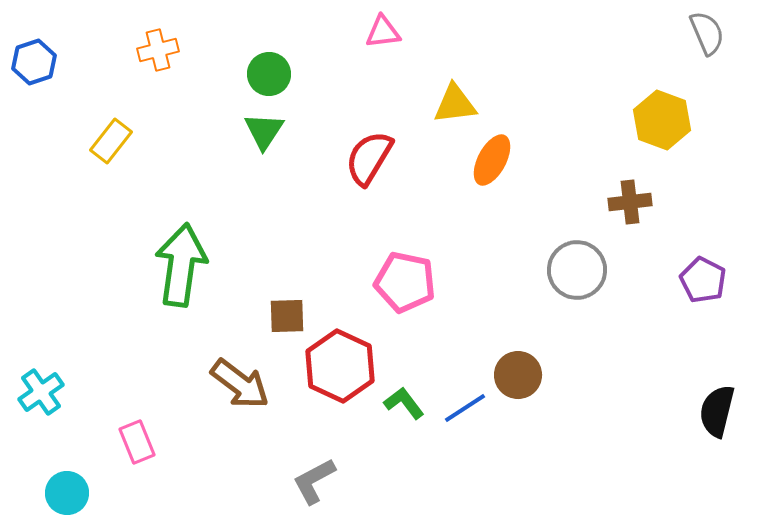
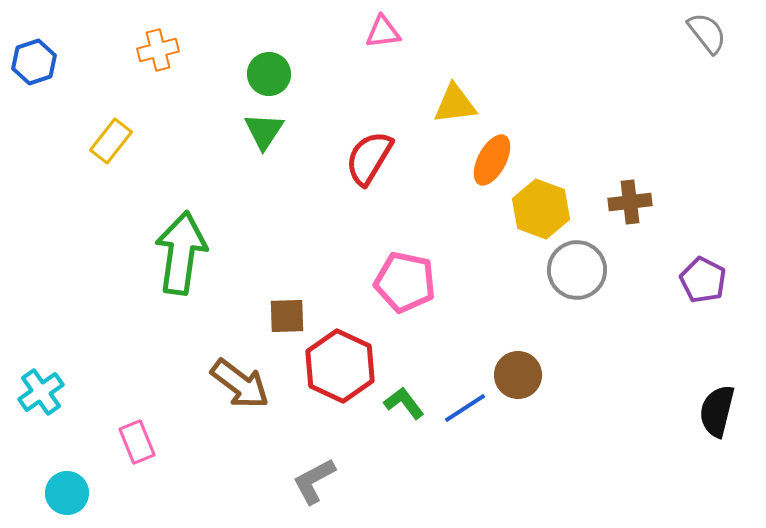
gray semicircle: rotated 15 degrees counterclockwise
yellow hexagon: moved 121 px left, 89 px down
green arrow: moved 12 px up
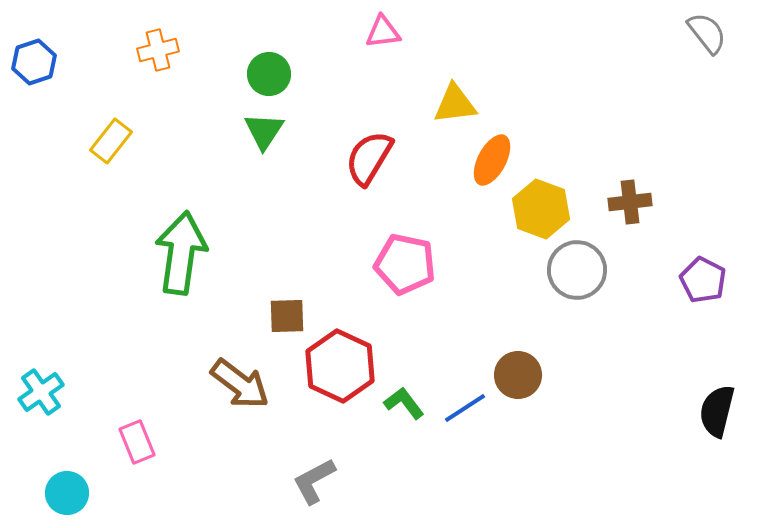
pink pentagon: moved 18 px up
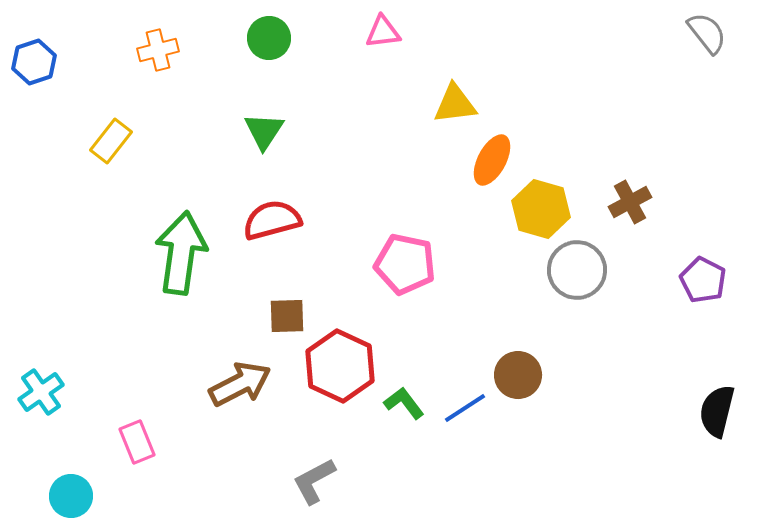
green circle: moved 36 px up
red semicircle: moved 97 px left, 62 px down; rotated 44 degrees clockwise
brown cross: rotated 21 degrees counterclockwise
yellow hexagon: rotated 4 degrees counterclockwise
brown arrow: rotated 64 degrees counterclockwise
cyan circle: moved 4 px right, 3 px down
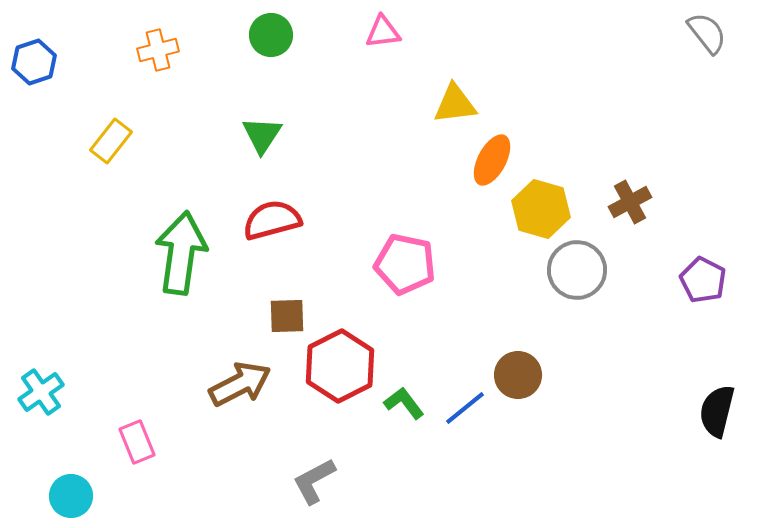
green circle: moved 2 px right, 3 px up
green triangle: moved 2 px left, 4 px down
red hexagon: rotated 8 degrees clockwise
blue line: rotated 6 degrees counterclockwise
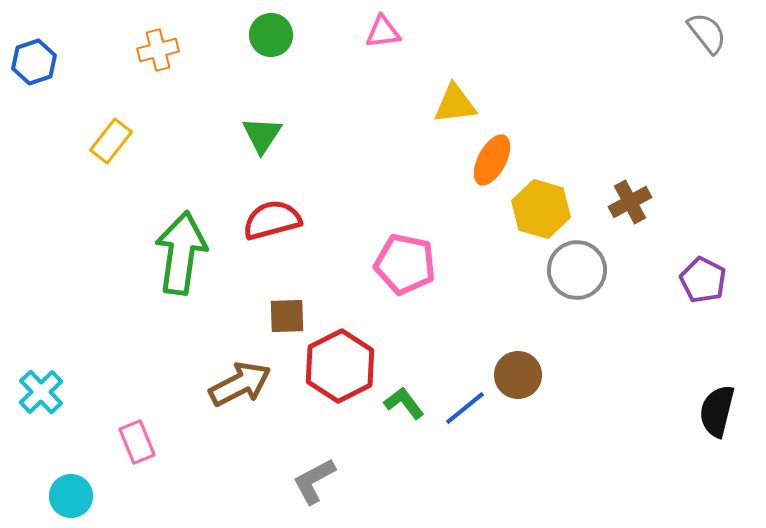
cyan cross: rotated 9 degrees counterclockwise
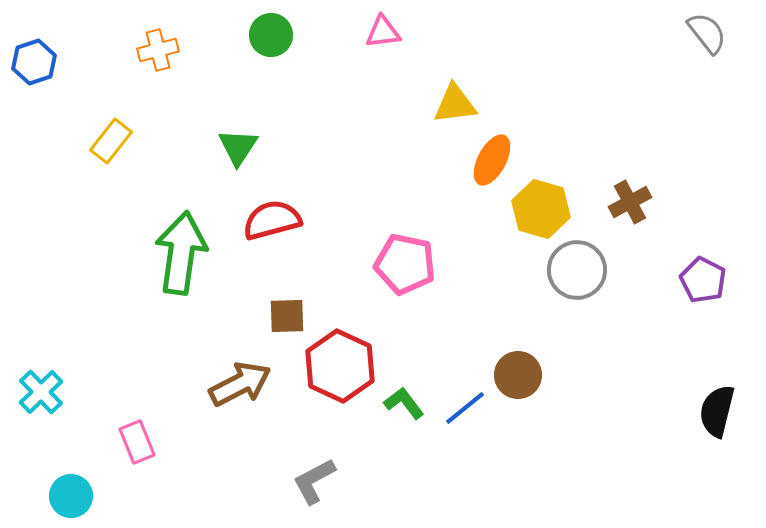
green triangle: moved 24 px left, 12 px down
red hexagon: rotated 8 degrees counterclockwise
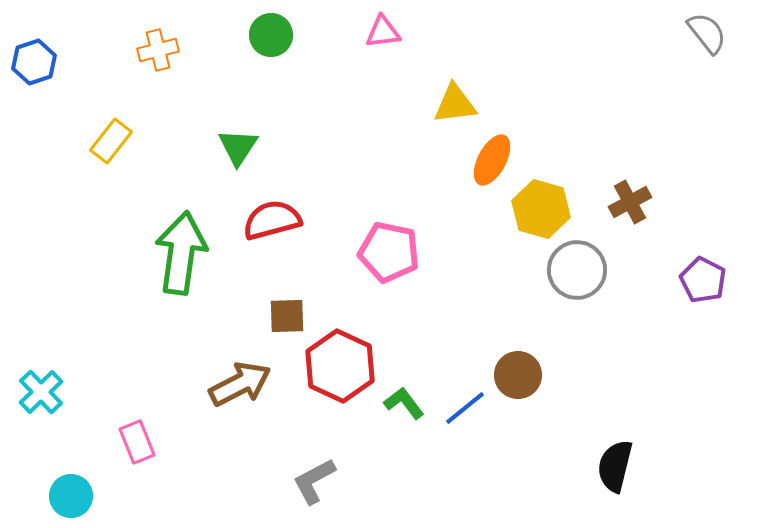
pink pentagon: moved 16 px left, 12 px up
black semicircle: moved 102 px left, 55 px down
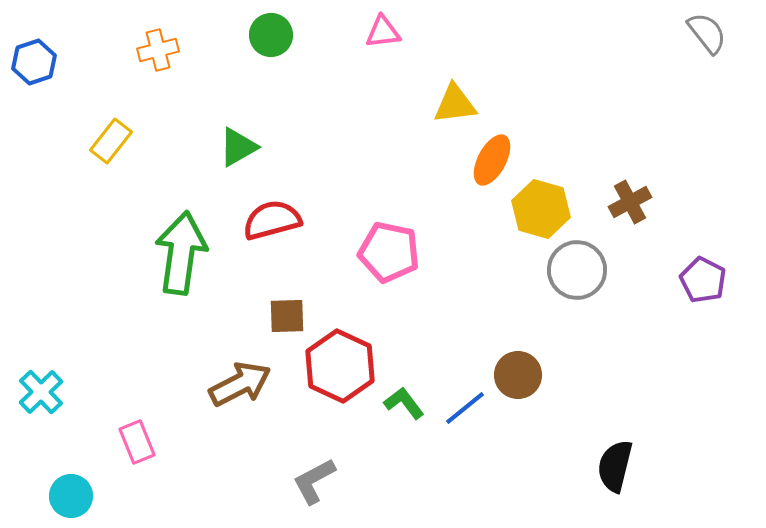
green triangle: rotated 27 degrees clockwise
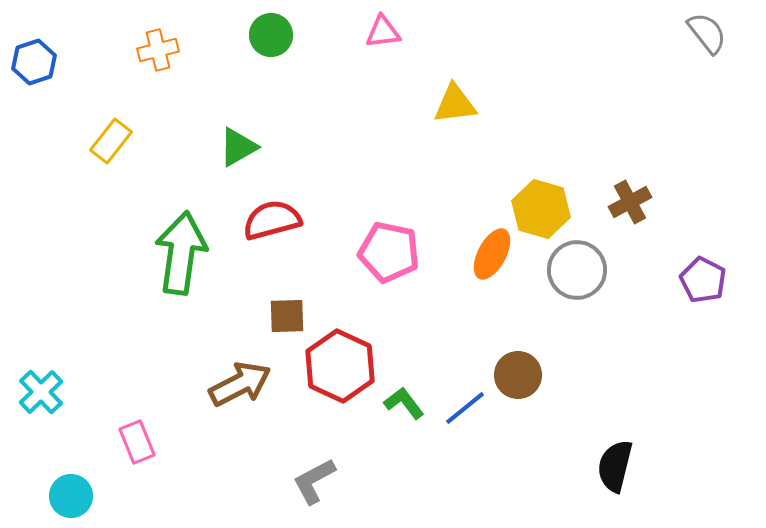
orange ellipse: moved 94 px down
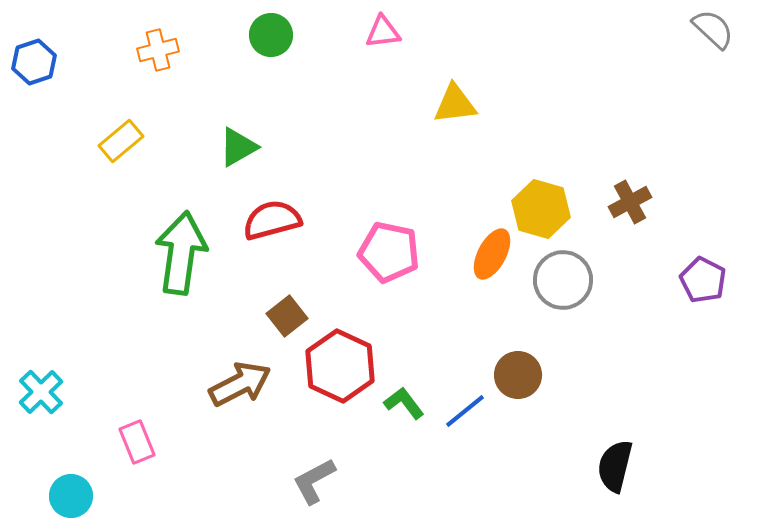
gray semicircle: moved 6 px right, 4 px up; rotated 9 degrees counterclockwise
yellow rectangle: moved 10 px right; rotated 12 degrees clockwise
gray circle: moved 14 px left, 10 px down
brown square: rotated 36 degrees counterclockwise
blue line: moved 3 px down
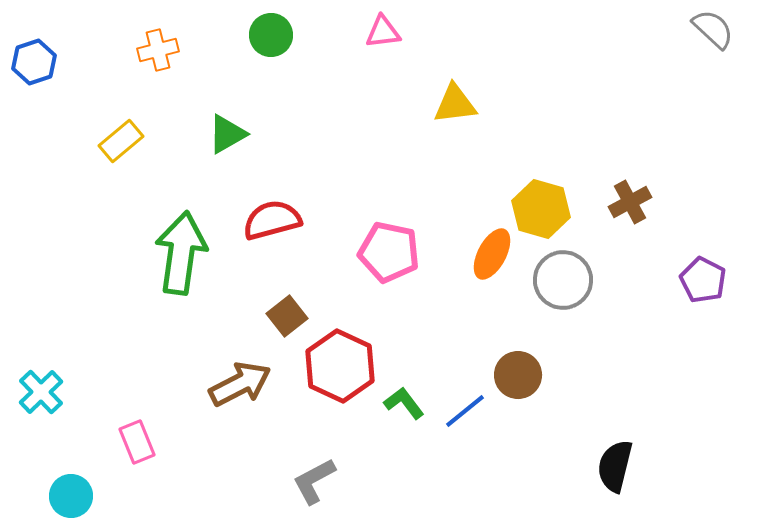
green triangle: moved 11 px left, 13 px up
